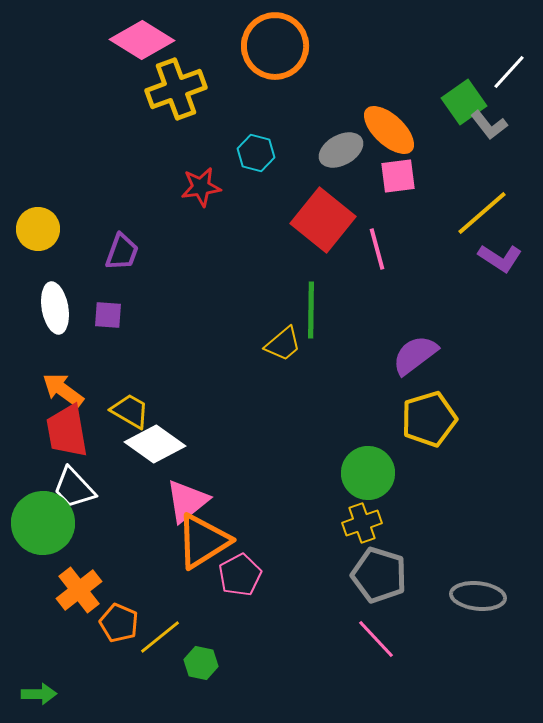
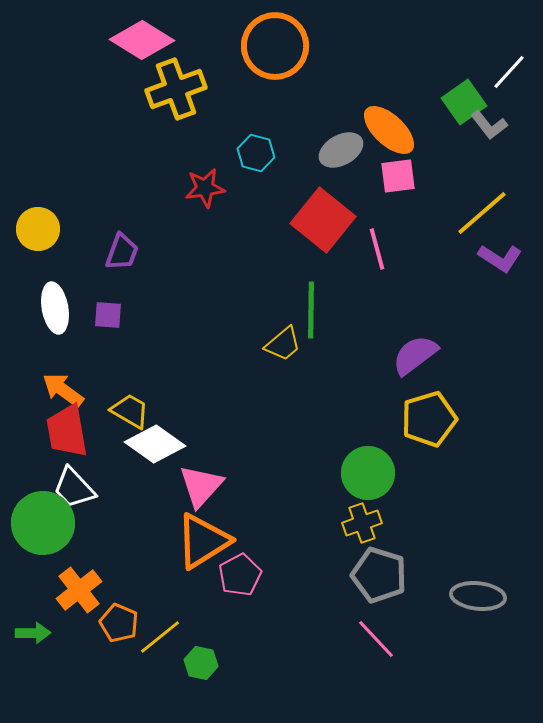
red star at (201, 187): moved 4 px right, 1 px down
pink triangle at (187, 501): moved 14 px right, 15 px up; rotated 9 degrees counterclockwise
green arrow at (39, 694): moved 6 px left, 61 px up
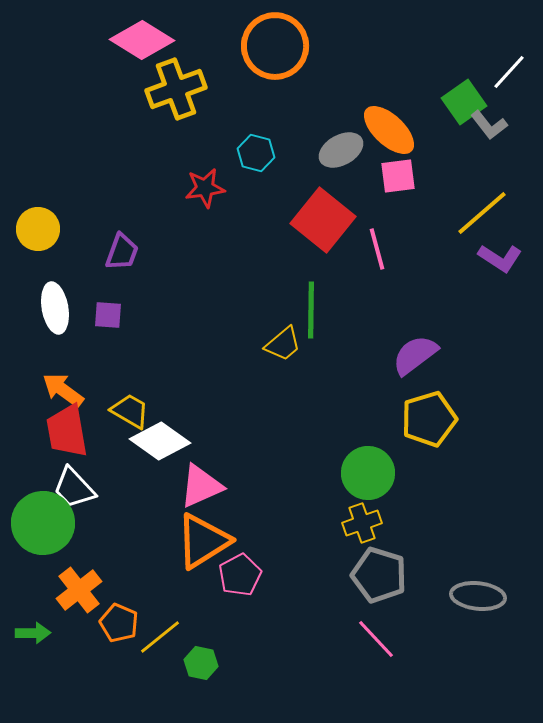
white diamond at (155, 444): moved 5 px right, 3 px up
pink triangle at (201, 486): rotated 24 degrees clockwise
